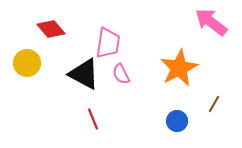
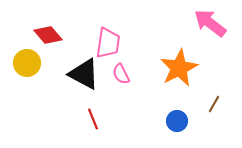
pink arrow: moved 1 px left, 1 px down
red diamond: moved 3 px left, 6 px down
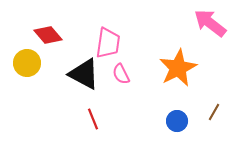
orange star: moved 1 px left
brown line: moved 8 px down
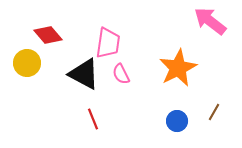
pink arrow: moved 2 px up
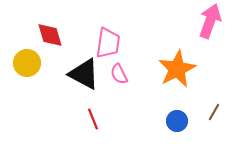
pink arrow: rotated 72 degrees clockwise
red diamond: moved 2 px right; rotated 24 degrees clockwise
orange star: moved 1 px left, 1 px down
pink semicircle: moved 2 px left
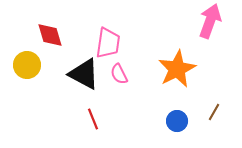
yellow circle: moved 2 px down
